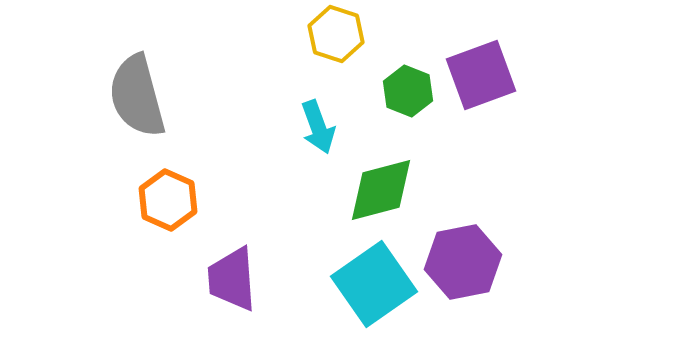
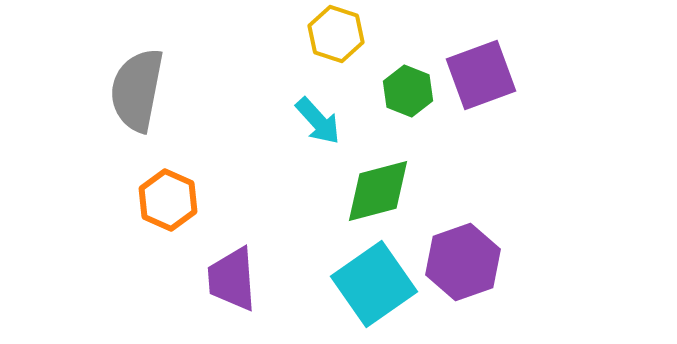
gray semicircle: moved 6 px up; rotated 26 degrees clockwise
cyan arrow: moved 6 px up; rotated 22 degrees counterclockwise
green diamond: moved 3 px left, 1 px down
purple hexagon: rotated 8 degrees counterclockwise
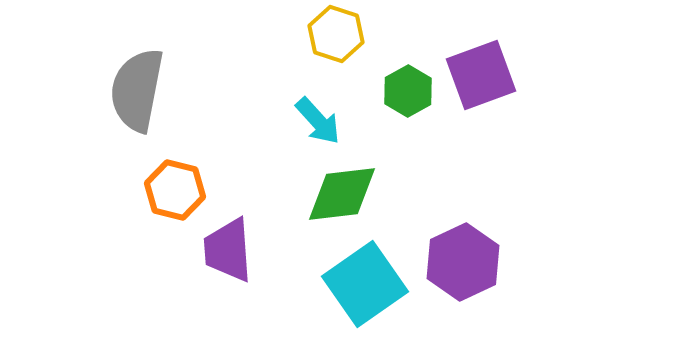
green hexagon: rotated 9 degrees clockwise
green diamond: moved 36 px left, 3 px down; rotated 8 degrees clockwise
orange hexagon: moved 7 px right, 10 px up; rotated 10 degrees counterclockwise
purple hexagon: rotated 6 degrees counterclockwise
purple trapezoid: moved 4 px left, 29 px up
cyan square: moved 9 px left
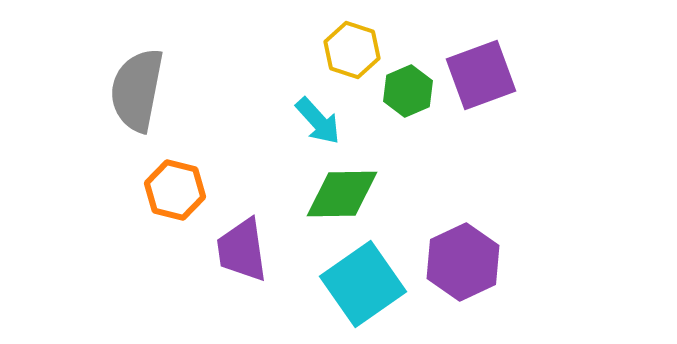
yellow hexagon: moved 16 px right, 16 px down
green hexagon: rotated 6 degrees clockwise
green diamond: rotated 6 degrees clockwise
purple trapezoid: moved 14 px right; rotated 4 degrees counterclockwise
cyan square: moved 2 px left
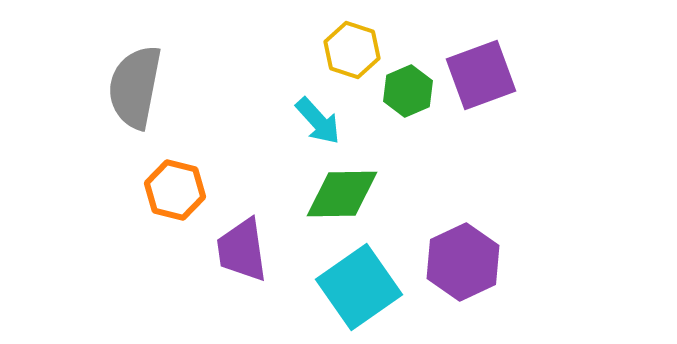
gray semicircle: moved 2 px left, 3 px up
cyan square: moved 4 px left, 3 px down
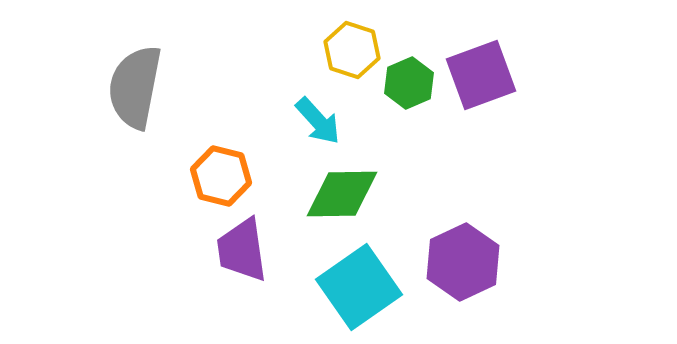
green hexagon: moved 1 px right, 8 px up
orange hexagon: moved 46 px right, 14 px up
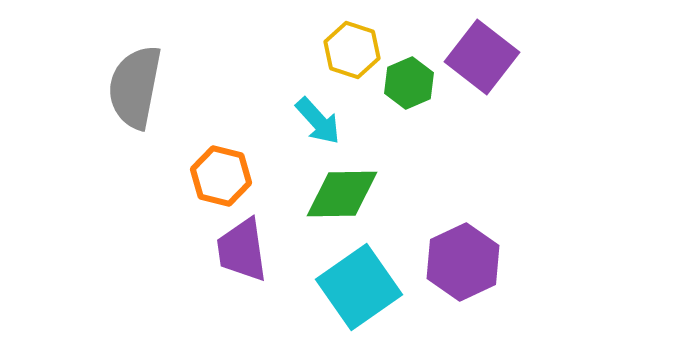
purple square: moved 1 px right, 18 px up; rotated 32 degrees counterclockwise
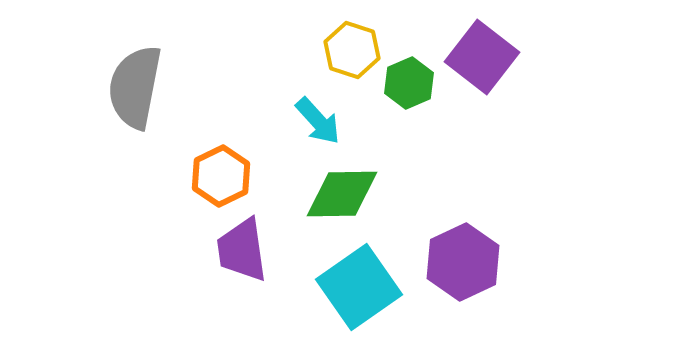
orange hexagon: rotated 20 degrees clockwise
